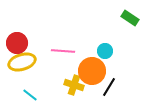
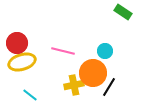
green rectangle: moved 7 px left, 6 px up
pink line: rotated 10 degrees clockwise
orange circle: moved 1 px right, 2 px down
yellow cross: rotated 30 degrees counterclockwise
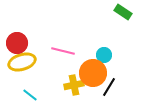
cyan circle: moved 1 px left, 4 px down
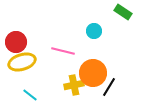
red circle: moved 1 px left, 1 px up
cyan circle: moved 10 px left, 24 px up
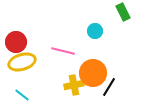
green rectangle: rotated 30 degrees clockwise
cyan circle: moved 1 px right
cyan line: moved 8 px left
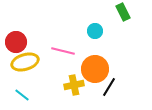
yellow ellipse: moved 3 px right
orange circle: moved 2 px right, 4 px up
